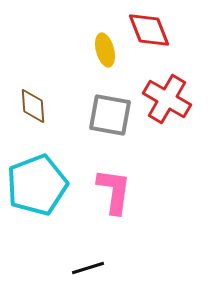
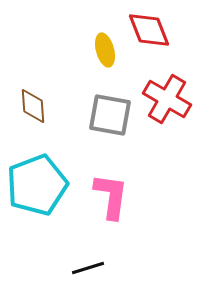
pink L-shape: moved 3 px left, 5 px down
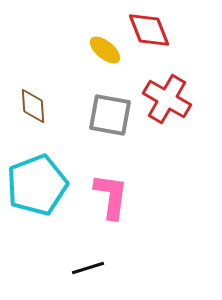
yellow ellipse: rotated 36 degrees counterclockwise
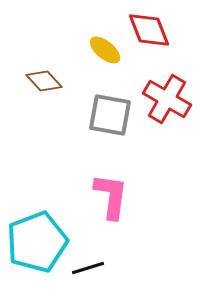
brown diamond: moved 11 px right, 25 px up; rotated 39 degrees counterclockwise
cyan pentagon: moved 57 px down
